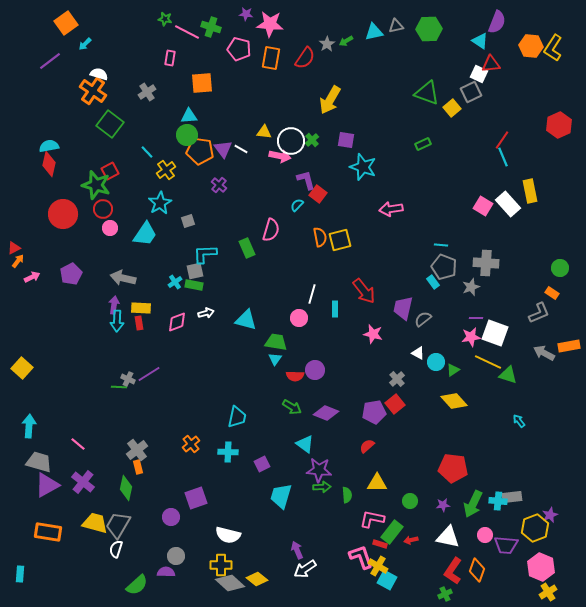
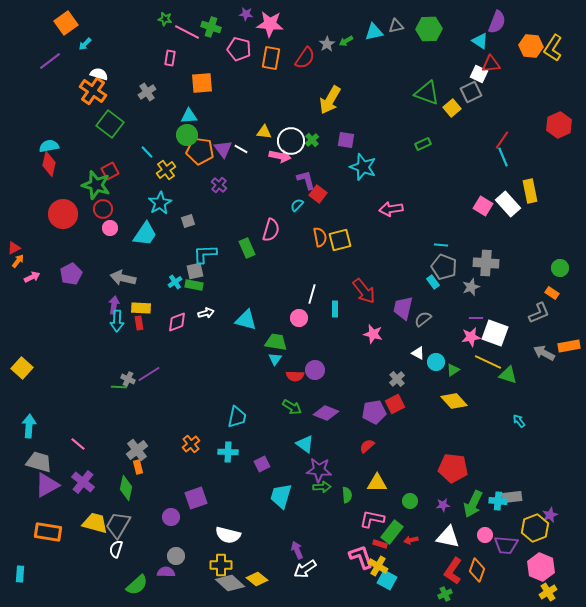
red square at (395, 404): rotated 12 degrees clockwise
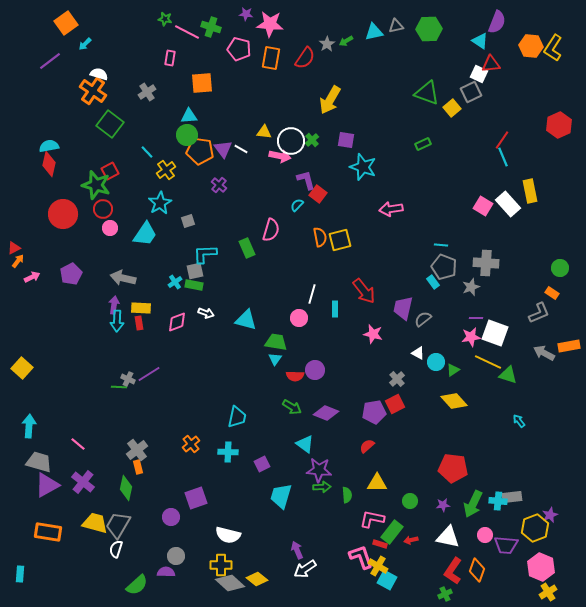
white arrow at (206, 313): rotated 35 degrees clockwise
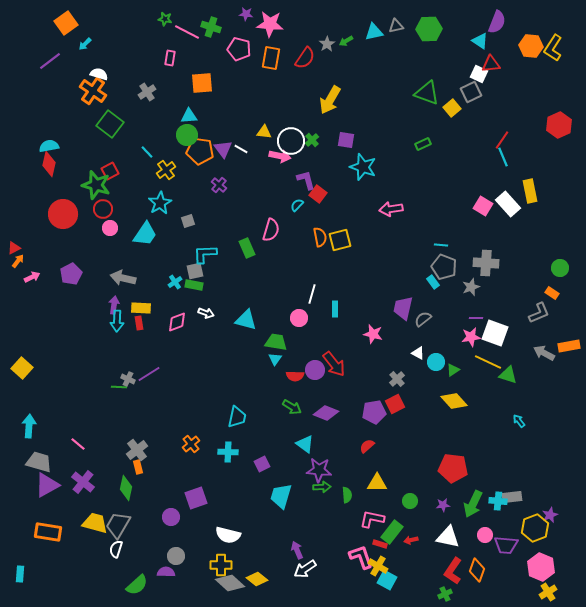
red arrow at (364, 291): moved 30 px left, 73 px down
